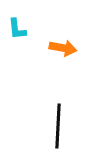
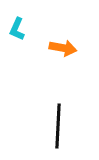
cyan L-shape: rotated 30 degrees clockwise
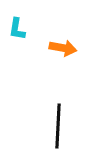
cyan L-shape: rotated 15 degrees counterclockwise
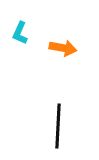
cyan L-shape: moved 3 px right, 4 px down; rotated 15 degrees clockwise
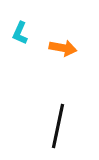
black line: rotated 9 degrees clockwise
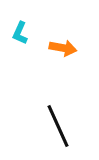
black line: rotated 36 degrees counterclockwise
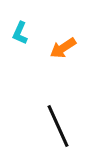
orange arrow: rotated 136 degrees clockwise
